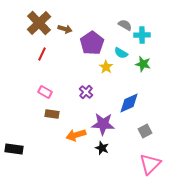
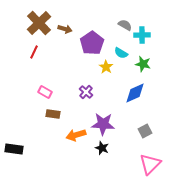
red line: moved 8 px left, 2 px up
blue diamond: moved 6 px right, 10 px up
brown rectangle: moved 1 px right
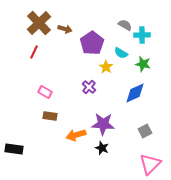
purple cross: moved 3 px right, 5 px up
brown rectangle: moved 3 px left, 2 px down
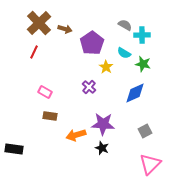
cyan semicircle: moved 3 px right
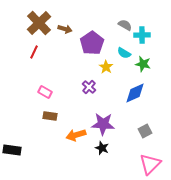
black rectangle: moved 2 px left, 1 px down
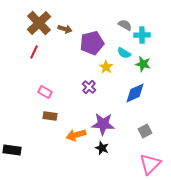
purple pentagon: rotated 20 degrees clockwise
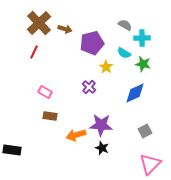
cyan cross: moved 3 px down
purple star: moved 2 px left, 1 px down
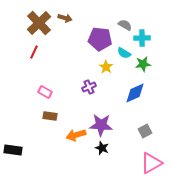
brown arrow: moved 11 px up
purple pentagon: moved 8 px right, 4 px up; rotated 20 degrees clockwise
green star: rotated 21 degrees counterclockwise
purple cross: rotated 24 degrees clockwise
black rectangle: moved 1 px right
pink triangle: moved 1 px right, 1 px up; rotated 15 degrees clockwise
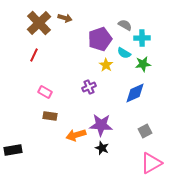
purple pentagon: rotated 25 degrees counterclockwise
red line: moved 3 px down
yellow star: moved 2 px up
black rectangle: rotated 18 degrees counterclockwise
